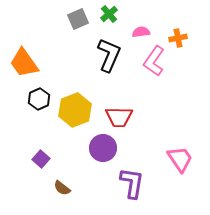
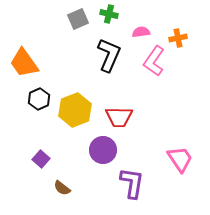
green cross: rotated 36 degrees counterclockwise
purple circle: moved 2 px down
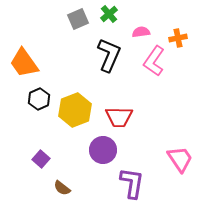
green cross: rotated 36 degrees clockwise
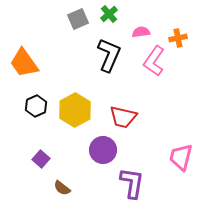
black hexagon: moved 3 px left, 7 px down
yellow hexagon: rotated 8 degrees counterclockwise
red trapezoid: moved 4 px right; rotated 12 degrees clockwise
pink trapezoid: moved 1 px right, 2 px up; rotated 132 degrees counterclockwise
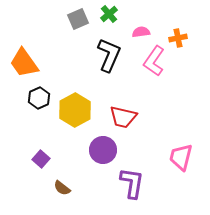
black hexagon: moved 3 px right, 8 px up
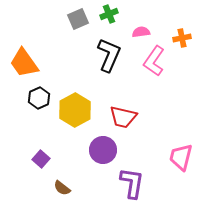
green cross: rotated 18 degrees clockwise
orange cross: moved 4 px right
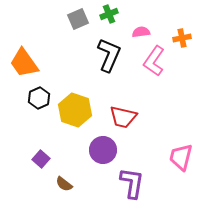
yellow hexagon: rotated 12 degrees counterclockwise
brown semicircle: moved 2 px right, 4 px up
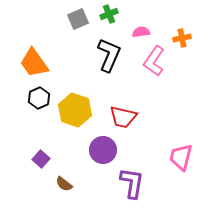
orange trapezoid: moved 10 px right
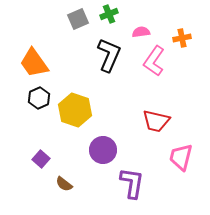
red trapezoid: moved 33 px right, 4 px down
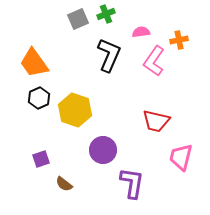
green cross: moved 3 px left
orange cross: moved 3 px left, 2 px down
purple square: rotated 30 degrees clockwise
